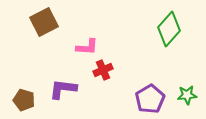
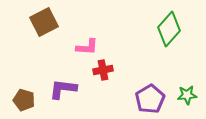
red cross: rotated 12 degrees clockwise
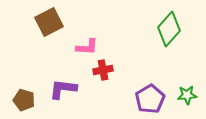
brown square: moved 5 px right
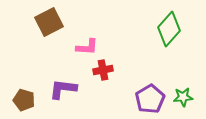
green star: moved 4 px left, 2 px down
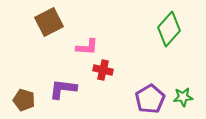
red cross: rotated 24 degrees clockwise
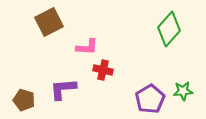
purple L-shape: rotated 12 degrees counterclockwise
green star: moved 6 px up
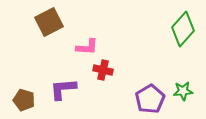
green diamond: moved 14 px right
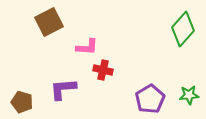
green star: moved 6 px right, 4 px down
brown pentagon: moved 2 px left, 2 px down
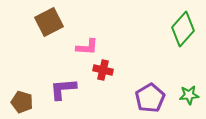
purple pentagon: moved 1 px up
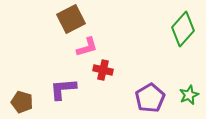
brown square: moved 22 px right, 3 px up
pink L-shape: rotated 20 degrees counterclockwise
green star: rotated 18 degrees counterclockwise
